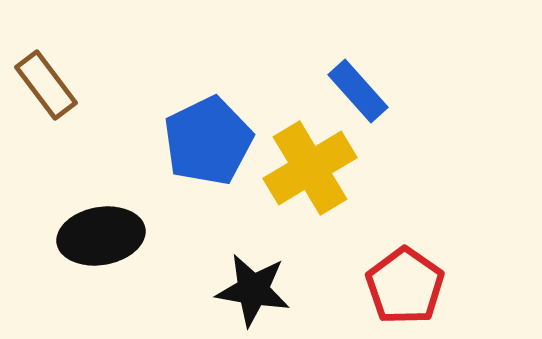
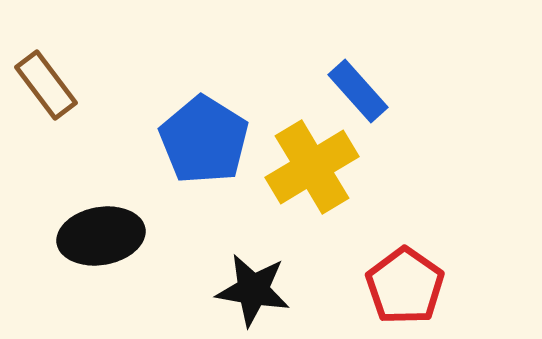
blue pentagon: moved 4 px left, 1 px up; rotated 14 degrees counterclockwise
yellow cross: moved 2 px right, 1 px up
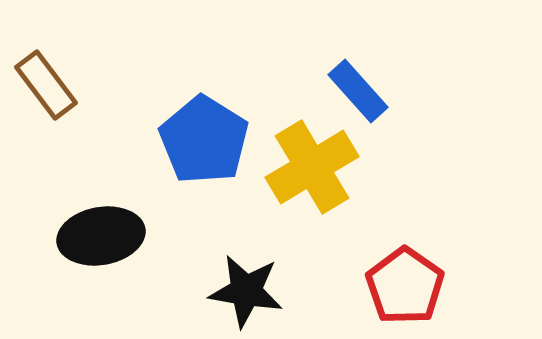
black star: moved 7 px left, 1 px down
